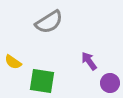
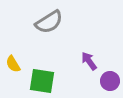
yellow semicircle: moved 2 px down; rotated 24 degrees clockwise
purple circle: moved 2 px up
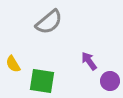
gray semicircle: rotated 8 degrees counterclockwise
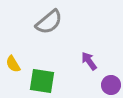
purple circle: moved 1 px right, 4 px down
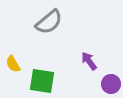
purple circle: moved 1 px up
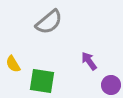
purple circle: moved 1 px down
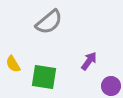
purple arrow: rotated 72 degrees clockwise
green square: moved 2 px right, 4 px up
purple circle: moved 1 px down
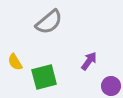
yellow semicircle: moved 2 px right, 2 px up
green square: rotated 24 degrees counterclockwise
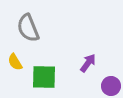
gray semicircle: moved 21 px left, 6 px down; rotated 108 degrees clockwise
purple arrow: moved 1 px left, 2 px down
green square: rotated 16 degrees clockwise
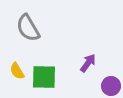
gray semicircle: rotated 8 degrees counterclockwise
yellow semicircle: moved 2 px right, 9 px down
